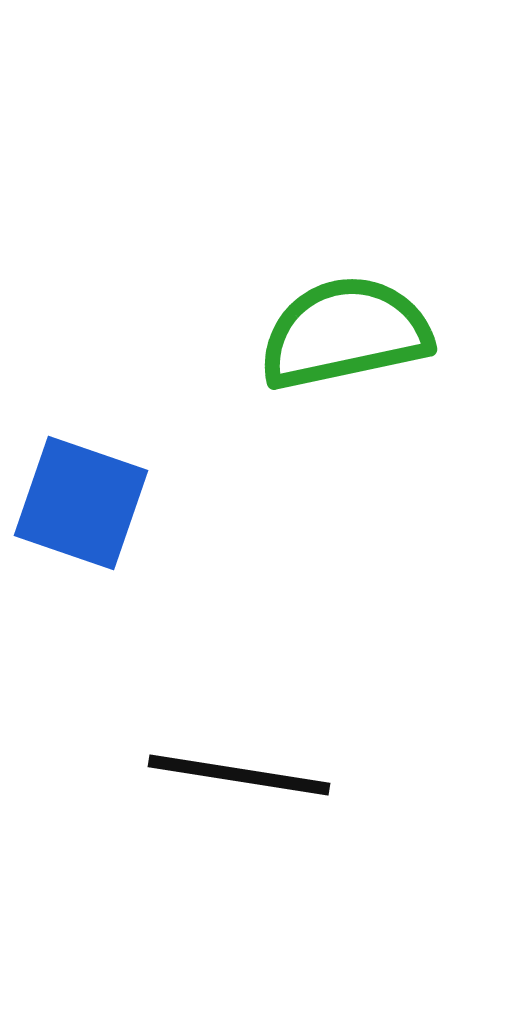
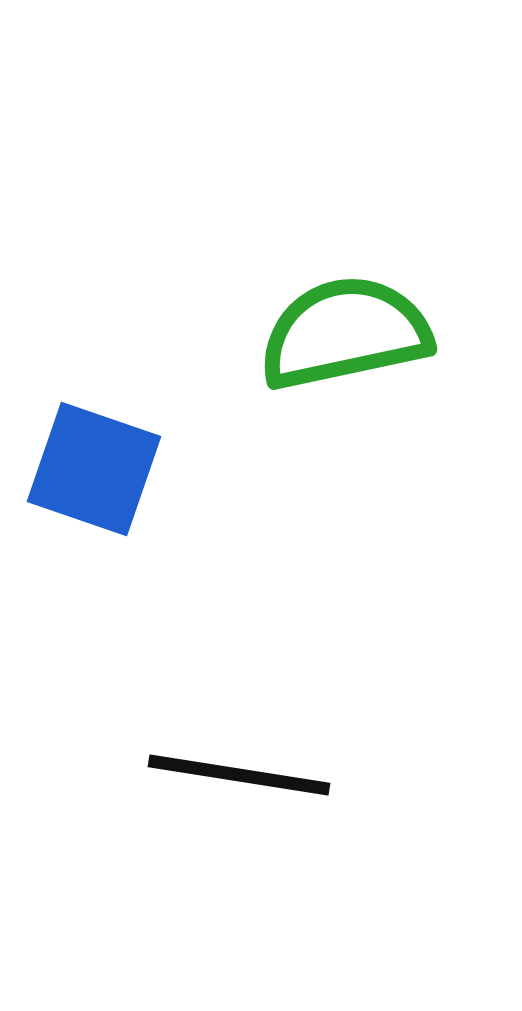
blue square: moved 13 px right, 34 px up
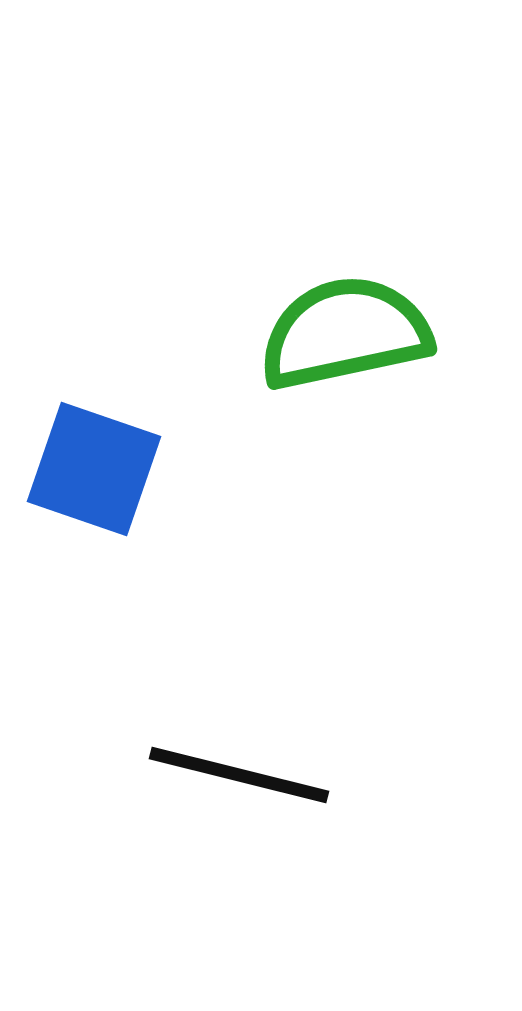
black line: rotated 5 degrees clockwise
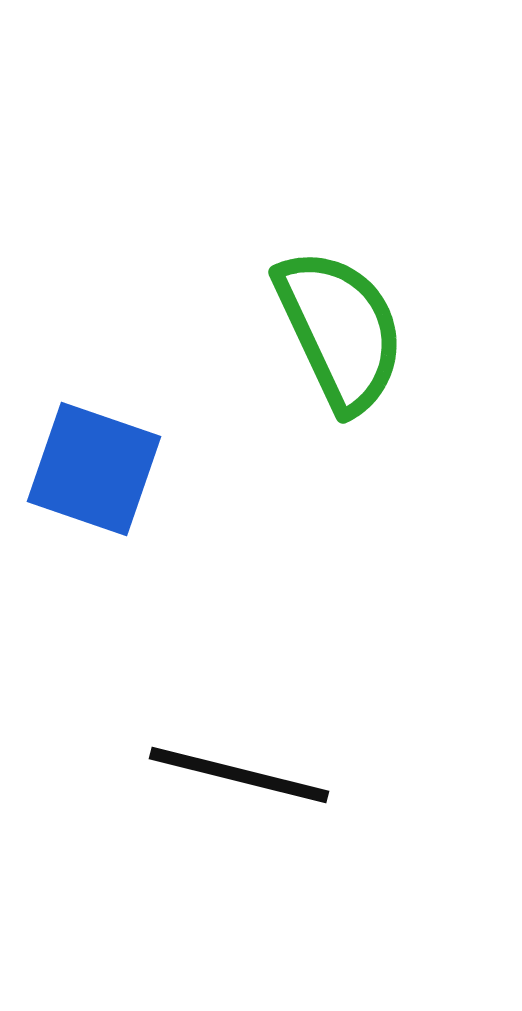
green semicircle: moved 5 px left, 3 px up; rotated 77 degrees clockwise
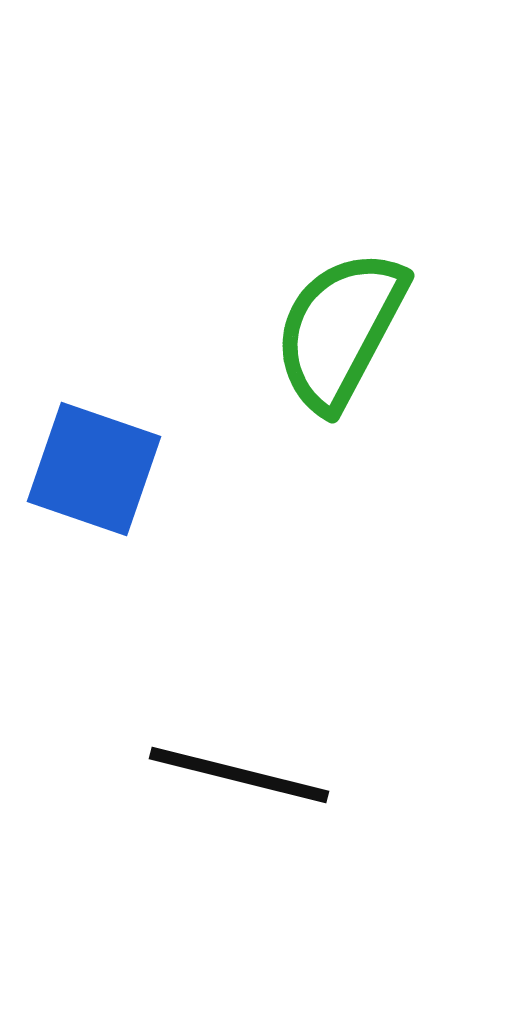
green semicircle: rotated 127 degrees counterclockwise
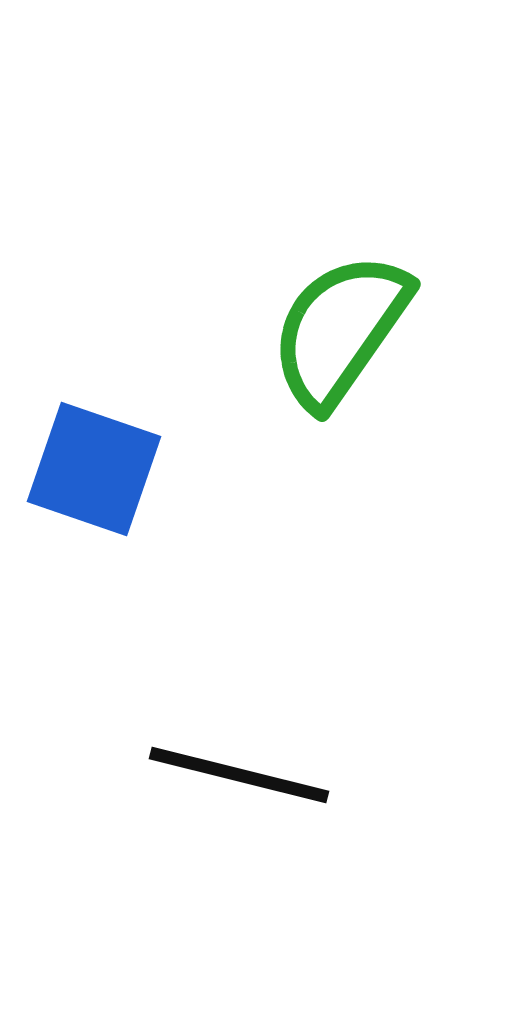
green semicircle: rotated 7 degrees clockwise
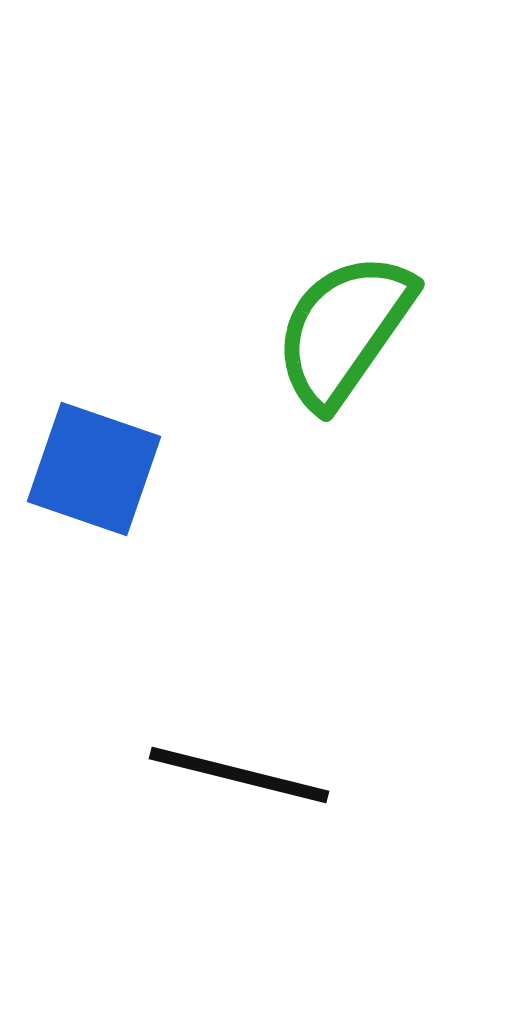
green semicircle: moved 4 px right
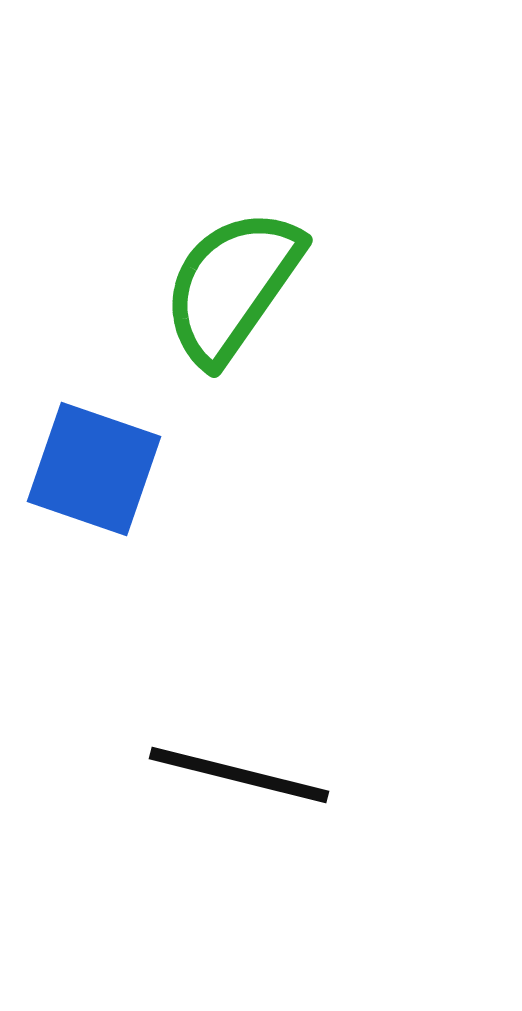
green semicircle: moved 112 px left, 44 px up
